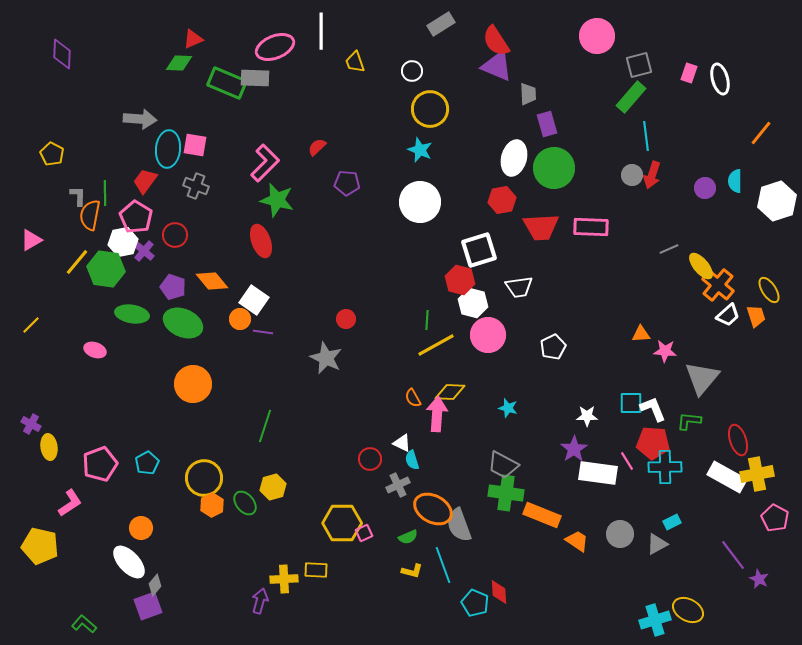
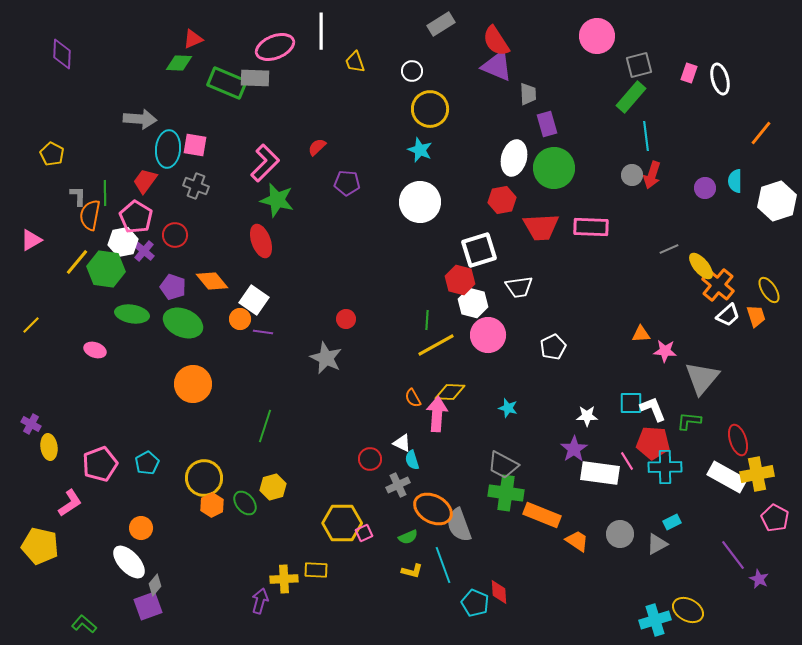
white rectangle at (598, 473): moved 2 px right
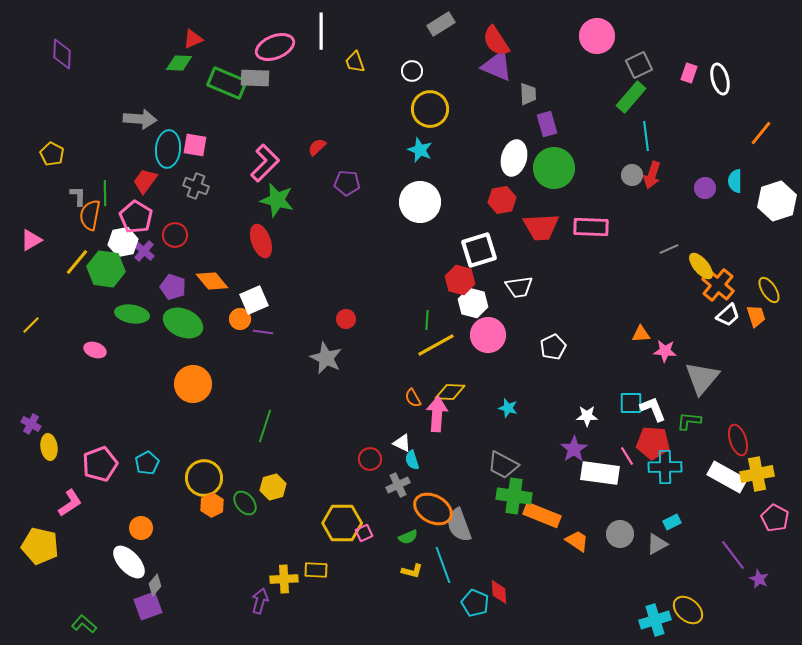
gray square at (639, 65): rotated 12 degrees counterclockwise
white square at (254, 300): rotated 32 degrees clockwise
pink line at (627, 461): moved 5 px up
green cross at (506, 493): moved 8 px right, 3 px down
yellow ellipse at (688, 610): rotated 12 degrees clockwise
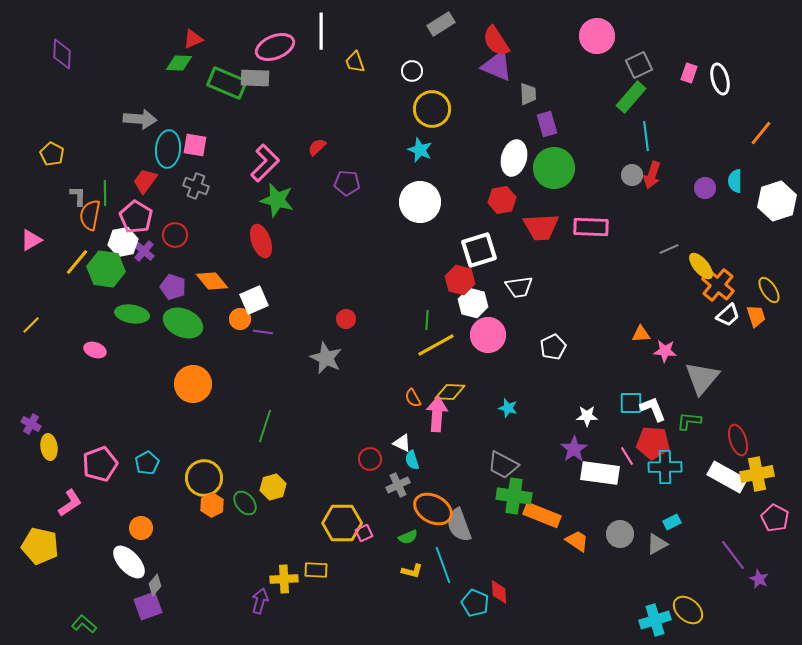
yellow circle at (430, 109): moved 2 px right
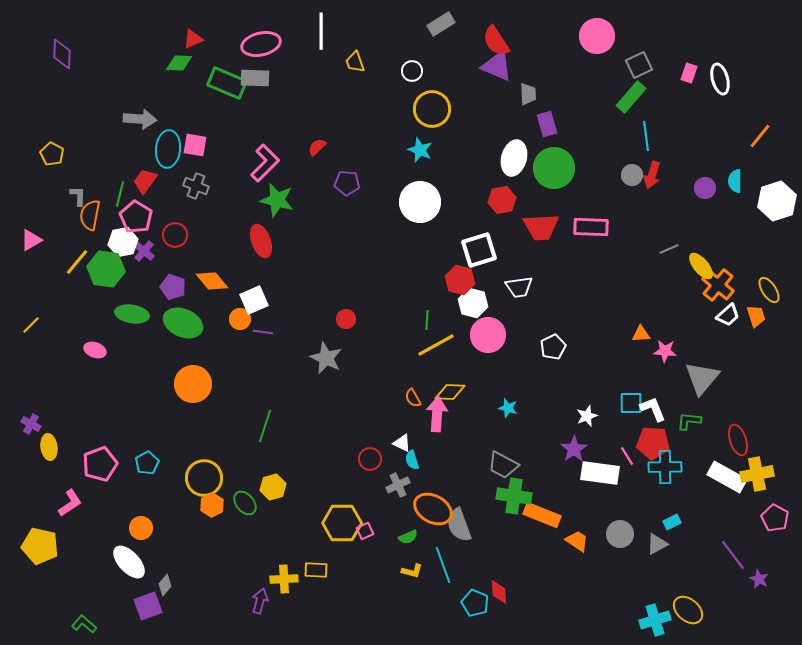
pink ellipse at (275, 47): moved 14 px left, 3 px up; rotated 9 degrees clockwise
orange line at (761, 133): moved 1 px left, 3 px down
green line at (105, 193): moved 15 px right, 1 px down; rotated 15 degrees clockwise
white star at (587, 416): rotated 20 degrees counterclockwise
pink square at (364, 533): moved 1 px right, 2 px up
gray diamond at (155, 585): moved 10 px right
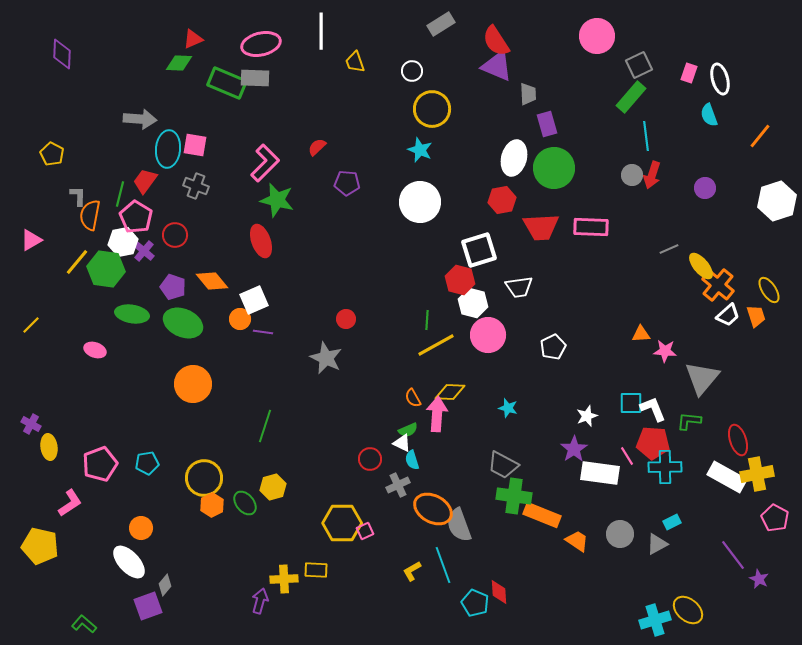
cyan semicircle at (735, 181): moved 26 px left, 66 px up; rotated 20 degrees counterclockwise
cyan pentagon at (147, 463): rotated 20 degrees clockwise
green semicircle at (408, 537): moved 107 px up
yellow L-shape at (412, 571): rotated 135 degrees clockwise
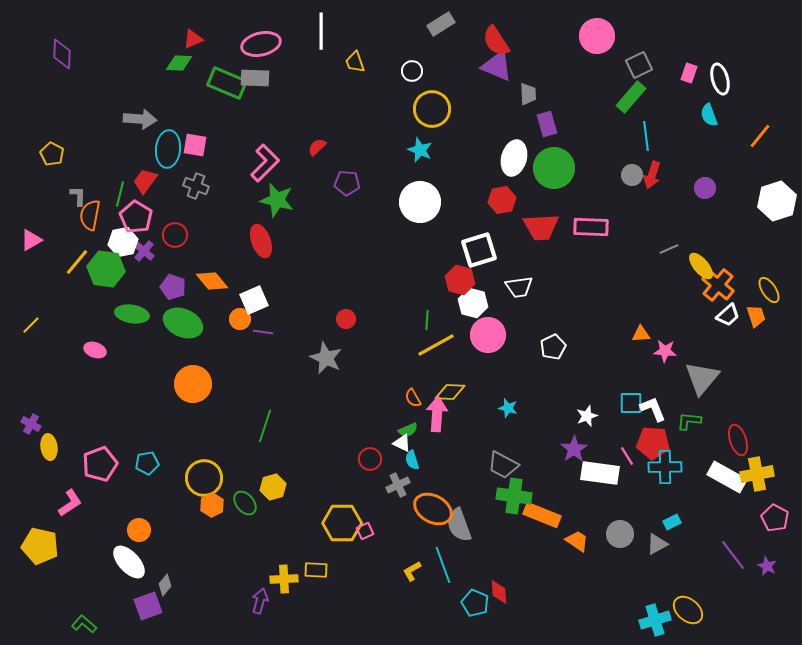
orange circle at (141, 528): moved 2 px left, 2 px down
purple star at (759, 579): moved 8 px right, 13 px up
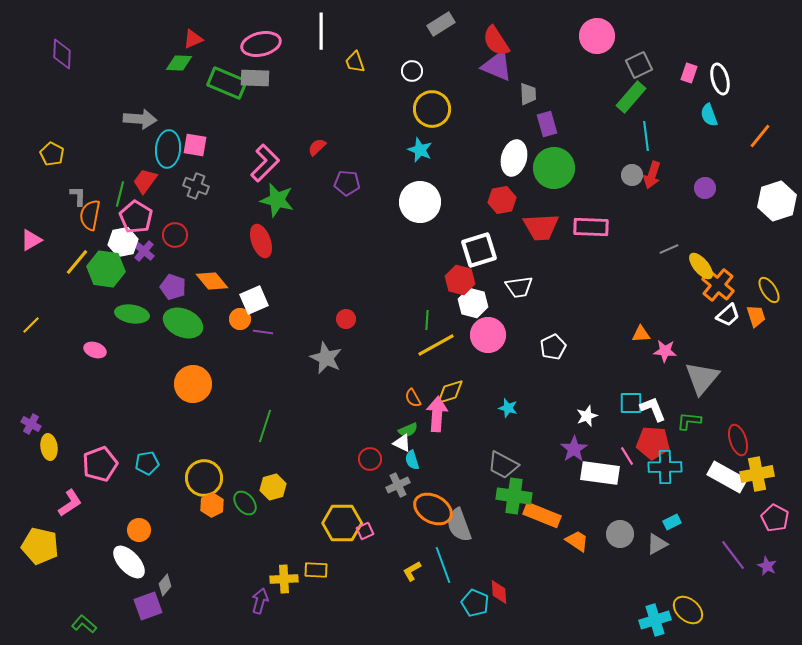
yellow diamond at (450, 392): rotated 20 degrees counterclockwise
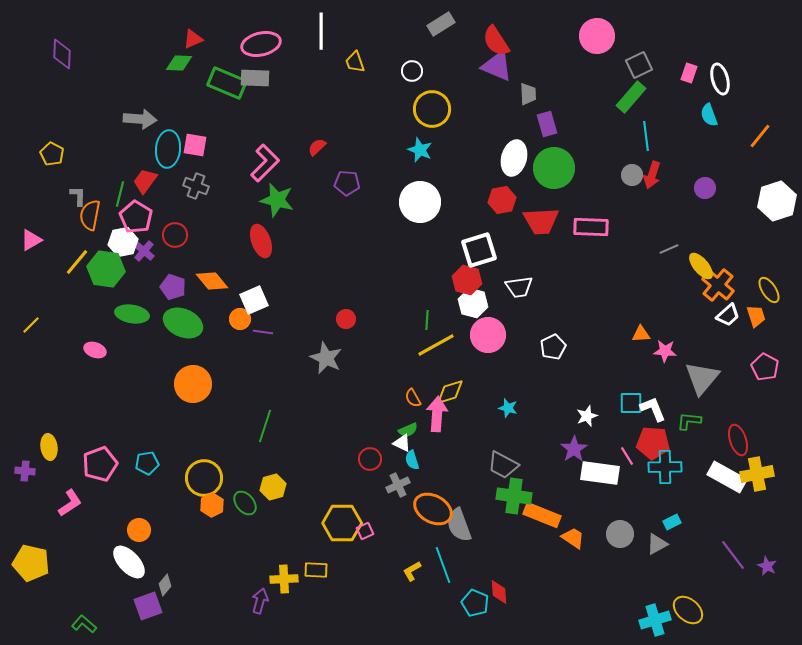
red trapezoid at (541, 227): moved 6 px up
red hexagon at (460, 280): moved 7 px right
purple cross at (31, 424): moved 6 px left, 47 px down; rotated 24 degrees counterclockwise
pink pentagon at (775, 518): moved 10 px left, 151 px up
orange trapezoid at (577, 541): moved 4 px left, 3 px up
yellow pentagon at (40, 546): moved 9 px left, 17 px down
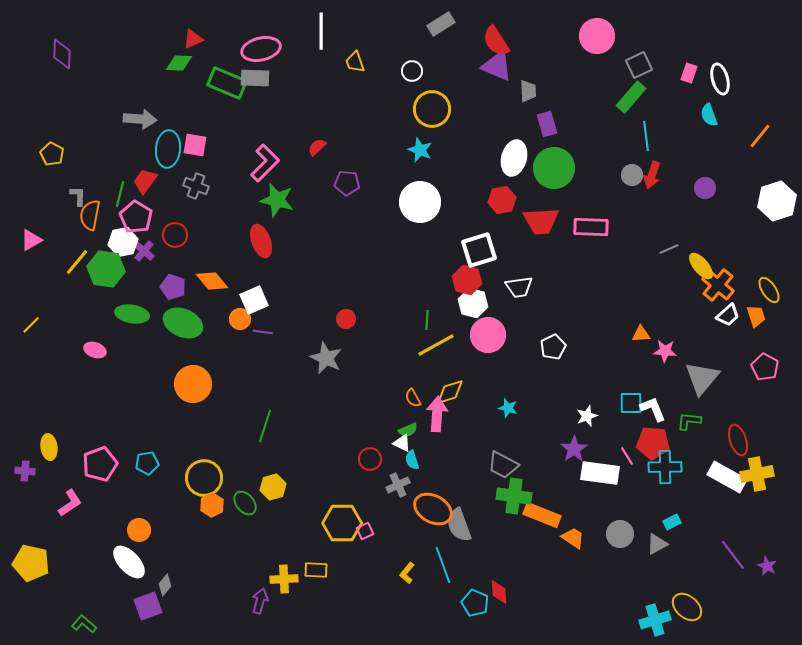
pink ellipse at (261, 44): moved 5 px down
gray trapezoid at (528, 94): moved 3 px up
yellow L-shape at (412, 571): moved 5 px left, 2 px down; rotated 20 degrees counterclockwise
yellow ellipse at (688, 610): moved 1 px left, 3 px up
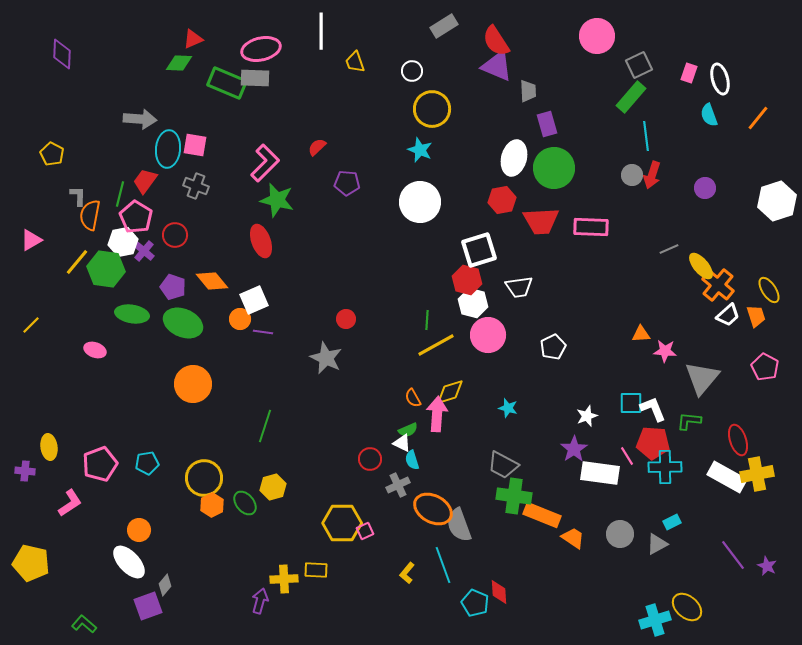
gray rectangle at (441, 24): moved 3 px right, 2 px down
orange line at (760, 136): moved 2 px left, 18 px up
